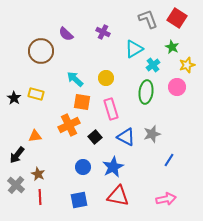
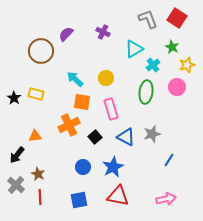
purple semicircle: rotated 91 degrees clockwise
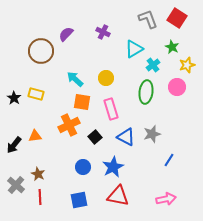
black arrow: moved 3 px left, 10 px up
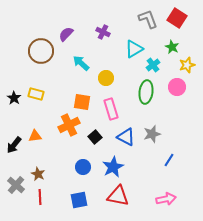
cyan arrow: moved 6 px right, 16 px up
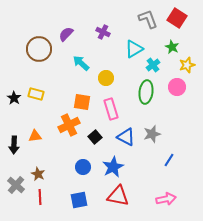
brown circle: moved 2 px left, 2 px up
black arrow: rotated 36 degrees counterclockwise
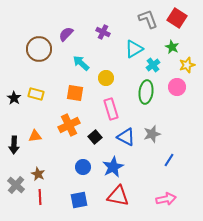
orange square: moved 7 px left, 9 px up
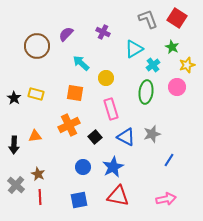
brown circle: moved 2 px left, 3 px up
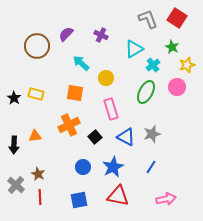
purple cross: moved 2 px left, 3 px down
green ellipse: rotated 20 degrees clockwise
blue line: moved 18 px left, 7 px down
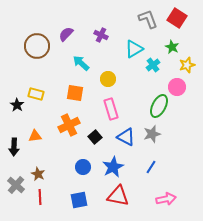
yellow circle: moved 2 px right, 1 px down
green ellipse: moved 13 px right, 14 px down
black star: moved 3 px right, 7 px down
black arrow: moved 2 px down
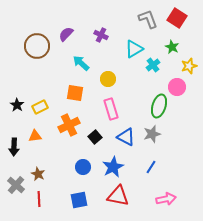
yellow star: moved 2 px right, 1 px down
yellow rectangle: moved 4 px right, 13 px down; rotated 42 degrees counterclockwise
green ellipse: rotated 10 degrees counterclockwise
red line: moved 1 px left, 2 px down
